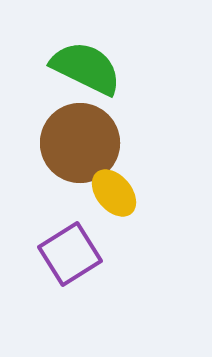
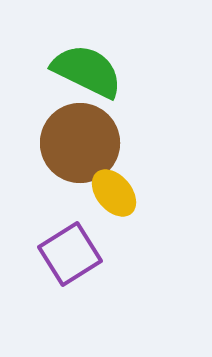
green semicircle: moved 1 px right, 3 px down
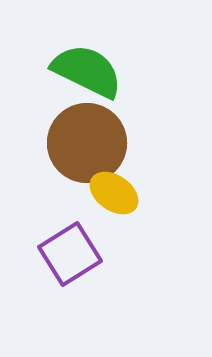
brown circle: moved 7 px right
yellow ellipse: rotated 15 degrees counterclockwise
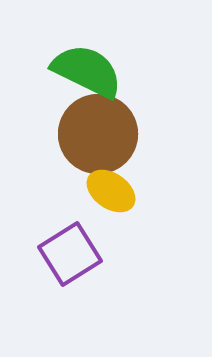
brown circle: moved 11 px right, 9 px up
yellow ellipse: moved 3 px left, 2 px up
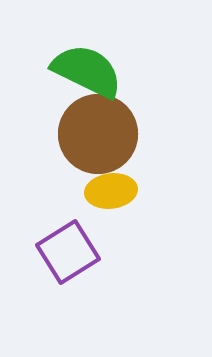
yellow ellipse: rotated 42 degrees counterclockwise
purple square: moved 2 px left, 2 px up
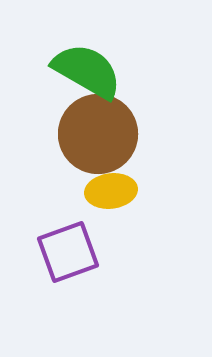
green semicircle: rotated 4 degrees clockwise
purple square: rotated 12 degrees clockwise
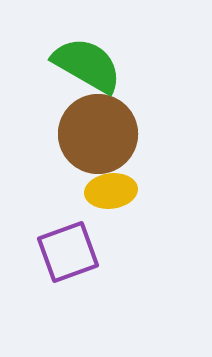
green semicircle: moved 6 px up
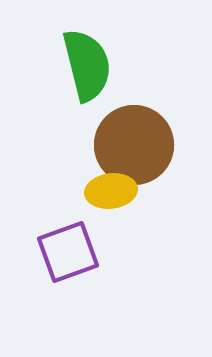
green semicircle: rotated 46 degrees clockwise
brown circle: moved 36 px right, 11 px down
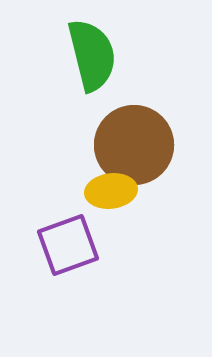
green semicircle: moved 5 px right, 10 px up
purple square: moved 7 px up
